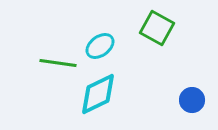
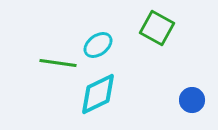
cyan ellipse: moved 2 px left, 1 px up
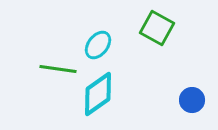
cyan ellipse: rotated 16 degrees counterclockwise
green line: moved 6 px down
cyan diamond: rotated 9 degrees counterclockwise
